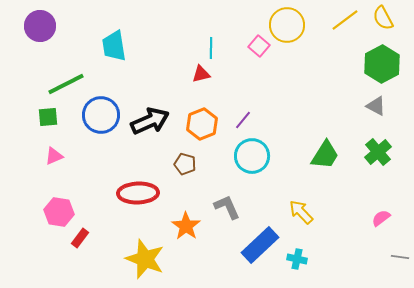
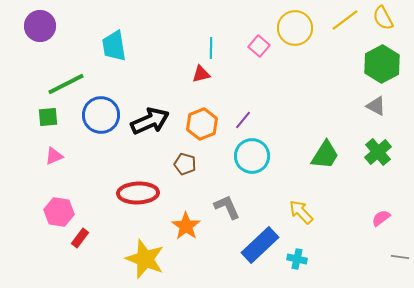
yellow circle: moved 8 px right, 3 px down
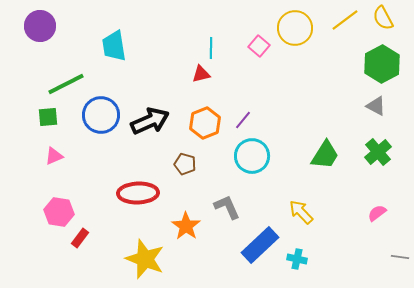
orange hexagon: moved 3 px right, 1 px up
pink semicircle: moved 4 px left, 5 px up
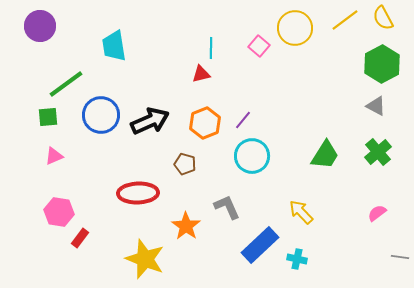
green line: rotated 9 degrees counterclockwise
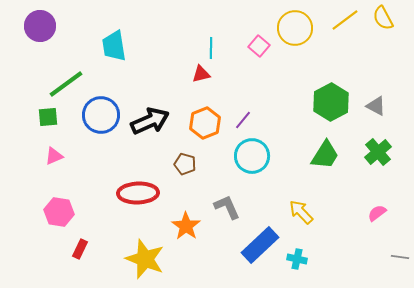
green hexagon: moved 51 px left, 38 px down
red rectangle: moved 11 px down; rotated 12 degrees counterclockwise
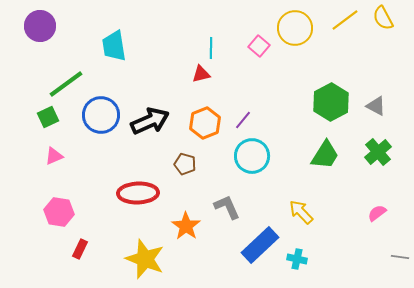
green square: rotated 20 degrees counterclockwise
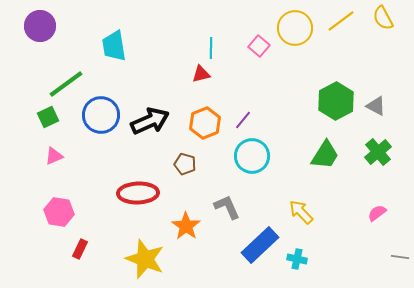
yellow line: moved 4 px left, 1 px down
green hexagon: moved 5 px right, 1 px up
